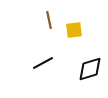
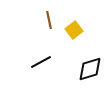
yellow square: rotated 30 degrees counterclockwise
black line: moved 2 px left, 1 px up
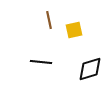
yellow square: rotated 24 degrees clockwise
black line: rotated 35 degrees clockwise
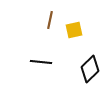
brown line: moved 1 px right; rotated 24 degrees clockwise
black diamond: rotated 28 degrees counterclockwise
